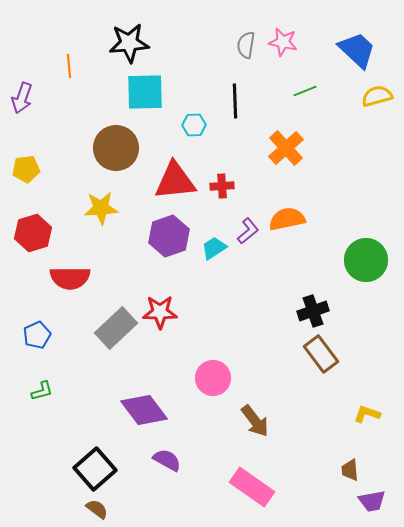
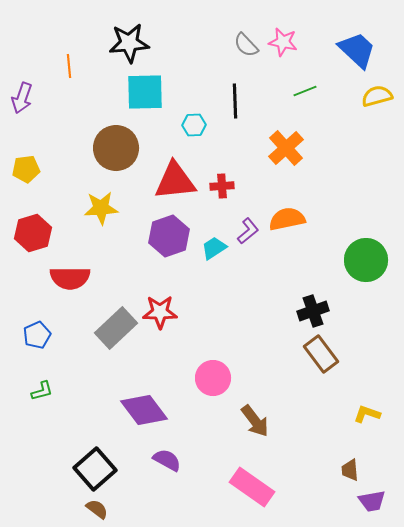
gray semicircle: rotated 52 degrees counterclockwise
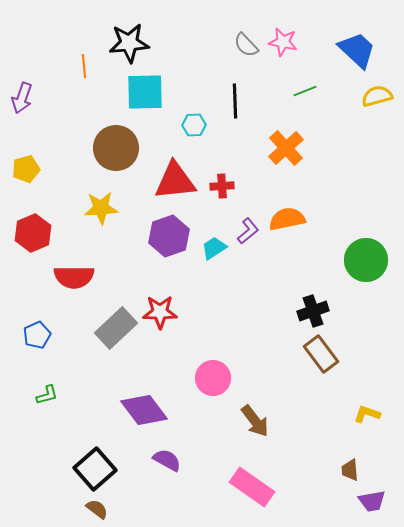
orange line: moved 15 px right
yellow pentagon: rotated 8 degrees counterclockwise
red hexagon: rotated 6 degrees counterclockwise
red semicircle: moved 4 px right, 1 px up
green L-shape: moved 5 px right, 4 px down
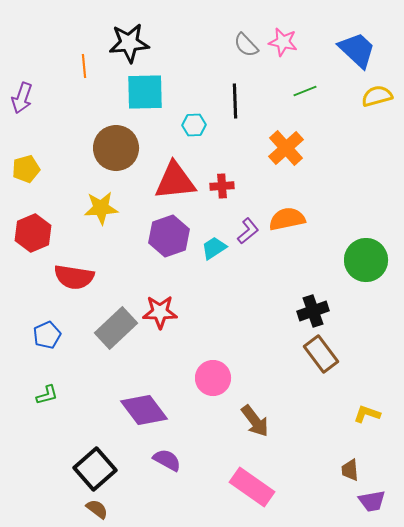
red semicircle: rotated 9 degrees clockwise
blue pentagon: moved 10 px right
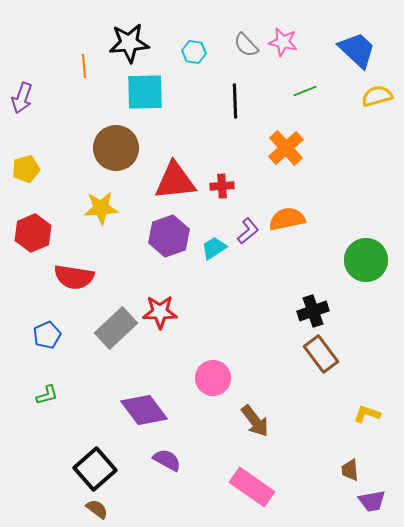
cyan hexagon: moved 73 px up; rotated 10 degrees clockwise
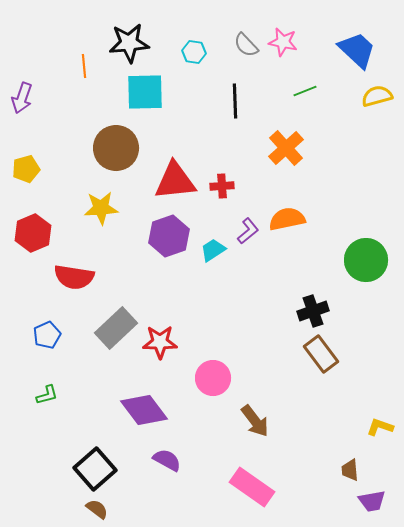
cyan trapezoid: moved 1 px left, 2 px down
red star: moved 30 px down
yellow L-shape: moved 13 px right, 13 px down
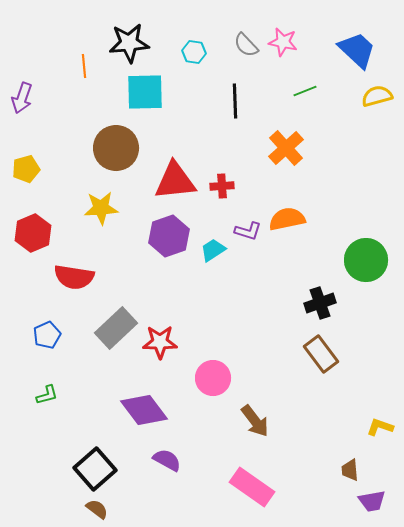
purple L-shape: rotated 56 degrees clockwise
black cross: moved 7 px right, 8 px up
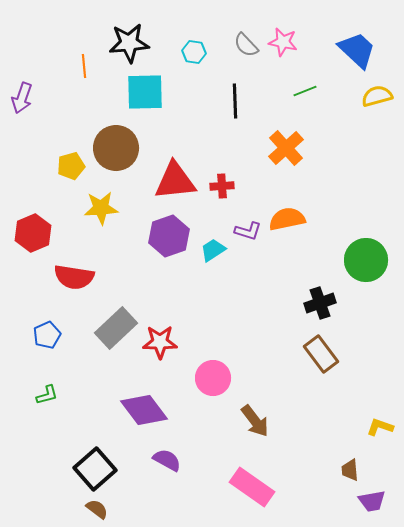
yellow pentagon: moved 45 px right, 3 px up
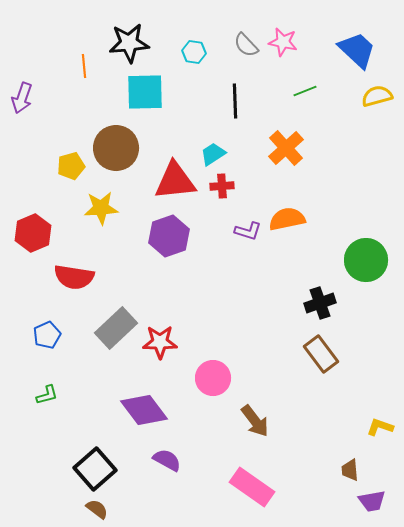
cyan trapezoid: moved 96 px up
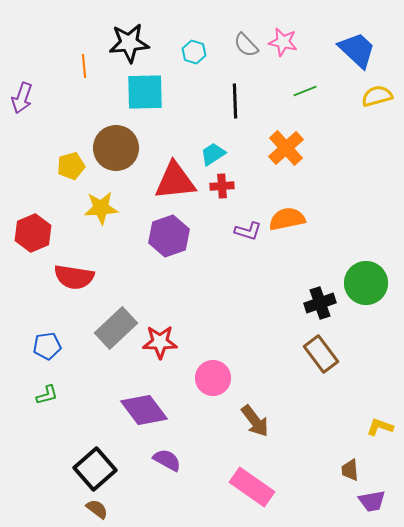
cyan hexagon: rotated 10 degrees clockwise
green circle: moved 23 px down
blue pentagon: moved 11 px down; rotated 16 degrees clockwise
